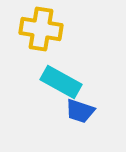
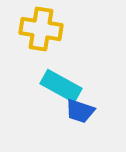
cyan rectangle: moved 4 px down
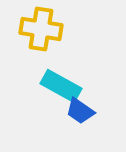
blue trapezoid: rotated 16 degrees clockwise
